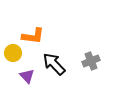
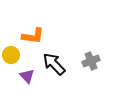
yellow circle: moved 2 px left, 2 px down
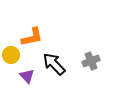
orange L-shape: moved 1 px left, 1 px down; rotated 20 degrees counterclockwise
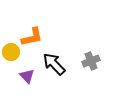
yellow circle: moved 3 px up
